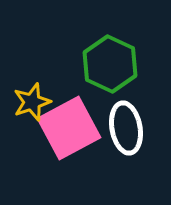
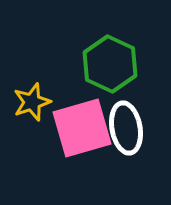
pink square: moved 13 px right; rotated 12 degrees clockwise
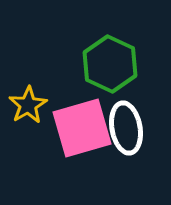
yellow star: moved 4 px left, 3 px down; rotated 12 degrees counterclockwise
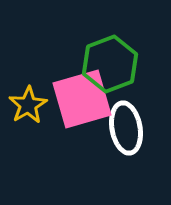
green hexagon: rotated 14 degrees clockwise
pink square: moved 29 px up
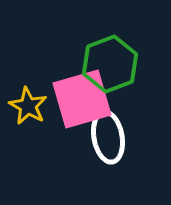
yellow star: moved 1 px down; rotated 12 degrees counterclockwise
white ellipse: moved 18 px left, 9 px down
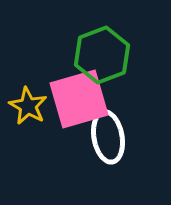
green hexagon: moved 8 px left, 9 px up
pink square: moved 3 px left
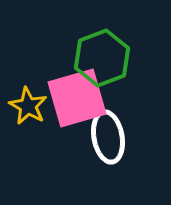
green hexagon: moved 3 px down
pink square: moved 2 px left, 1 px up
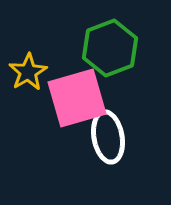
green hexagon: moved 8 px right, 10 px up
yellow star: moved 34 px up; rotated 12 degrees clockwise
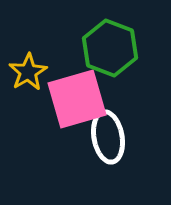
green hexagon: rotated 18 degrees counterclockwise
pink square: moved 1 px down
